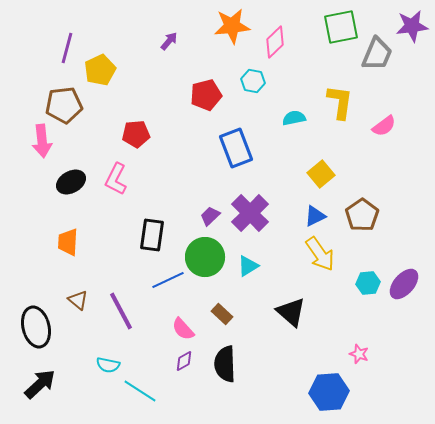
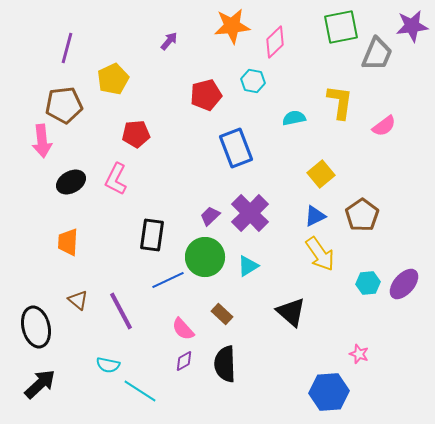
yellow pentagon at (100, 70): moved 13 px right, 9 px down
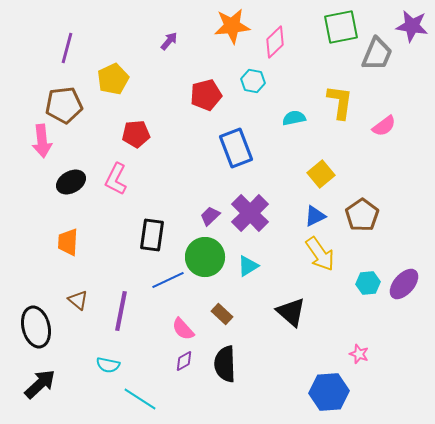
purple star at (412, 26): rotated 16 degrees clockwise
purple line at (121, 311): rotated 39 degrees clockwise
cyan line at (140, 391): moved 8 px down
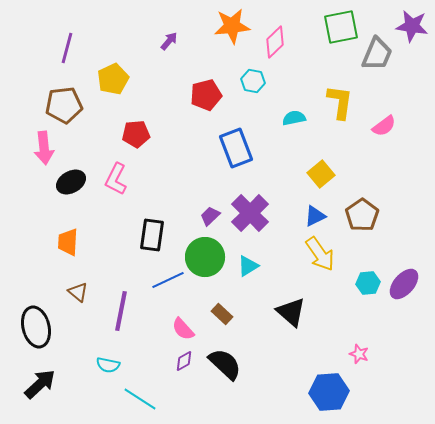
pink arrow at (42, 141): moved 2 px right, 7 px down
brown triangle at (78, 300): moved 8 px up
black semicircle at (225, 364): rotated 135 degrees clockwise
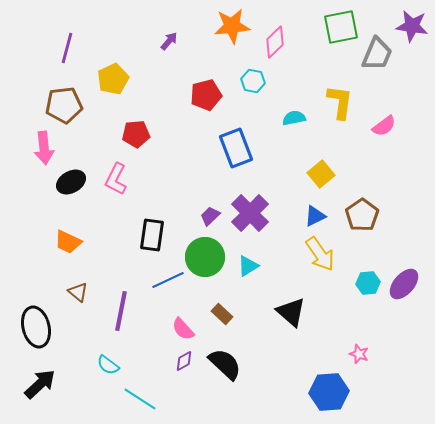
orange trapezoid at (68, 242): rotated 68 degrees counterclockwise
cyan semicircle at (108, 365): rotated 25 degrees clockwise
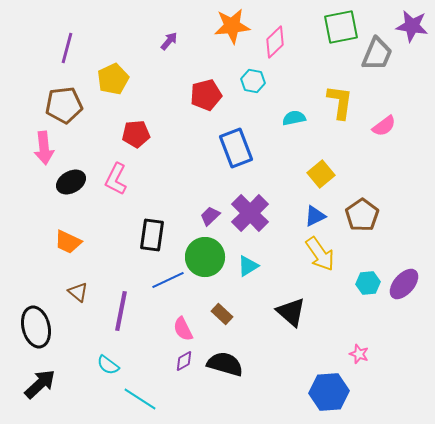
pink semicircle at (183, 329): rotated 15 degrees clockwise
black semicircle at (225, 364): rotated 27 degrees counterclockwise
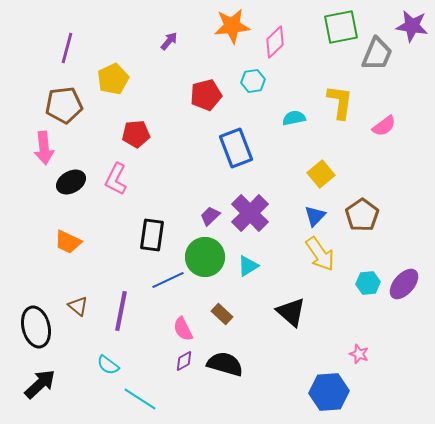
cyan hexagon at (253, 81): rotated 20 degrees counterclockwise
blue triangle at (315, 216): rotated 20 degrees counterclockwise
brown triangle at (78, 292): moved 14 px down
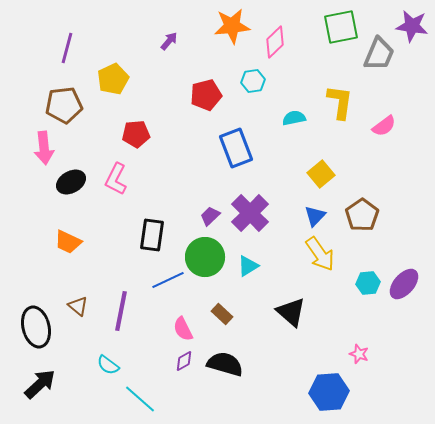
gray trapezoid at (377, 54): moved 2 px right
cyan line at (140, 399): rotated 8 degrees clockwise
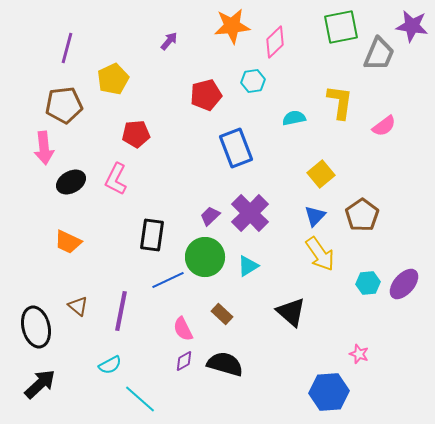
cyan semicircle at (108, 365): moved 2 px right; rotated 65 degrees counterclockwise
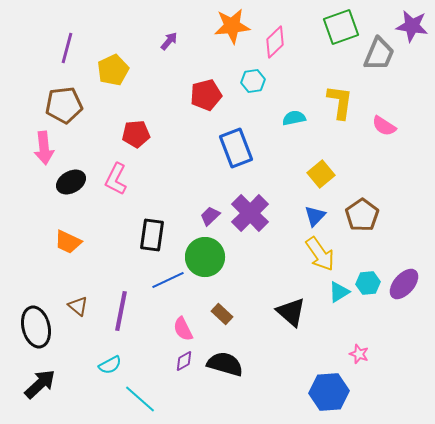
green square at (341, 27): rotated 9 degrees counterclockwise
yellow pentagon at (113, 79): moved 9 px up
pink semicircle at (384, 126): rotated 70 degrees clockwise
cyan triangle at (248, 266): moved 91 px right, 26 px down
